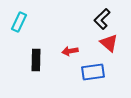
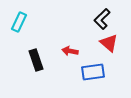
red arrow: rotated 21 degrees clockwise
black rectangle: rotated 20 degrees counterclockwise
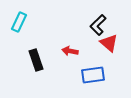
black L-shape: moved 4 px left, 6 px down
blue rectangle: moved 3 px down
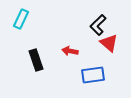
cyan rectangle: moved 2 px right, 3 px up
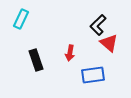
red arrow: moved 2 px down; rotated 91 degrees counterclockwise
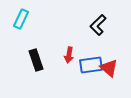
red triangle: moved 25 px down
red arrow: moved 1 px left, 2 px down
blue rectangle: moved 2 px left, 10 px up
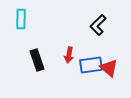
cyan rectangle: rotated 24 degrees counterclockwise
black rectangle: moved 1 px right
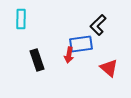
blue rectangle: moved 10 px left, 21 px up
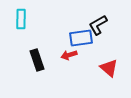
black L-shape: rotated 15 degrees clockwise
blue rectangle: moved 6 px up
red arrow: rotated 63 degrees clockwise
